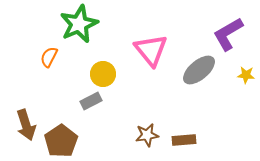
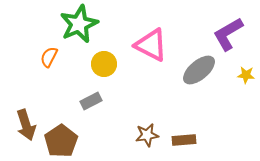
pink triangle: moved 5 px up; rotated 24 degrees counterclockwise
yellow circle: moved 1 px right, 10 px up
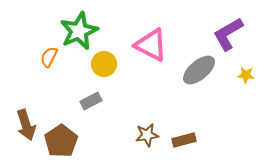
green star: moved 7 px down
brown rectangle: rotated 10 degrees counterclockwise
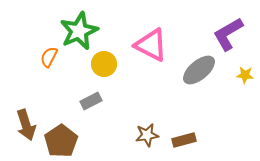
yellow star: moved 1 px left
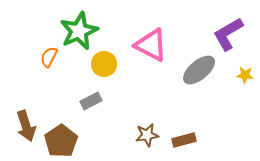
brown arrow: moved 1 px down
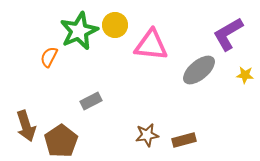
pink triangle: rotated 21 degrees counterclockwise
yellow circle: moved 11 px right, 39 px up
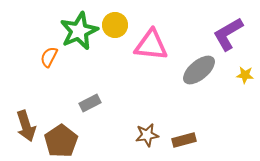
gray rectangle: moved 1 px left, 2 px down
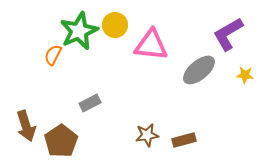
orange semicircle: moved 4 px right, 2 px up
